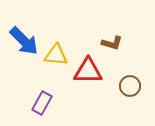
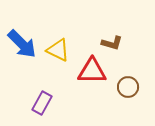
blue arrow: moved 2 px left, 3 px down
yellow triangle: moved 2 px right, 5 px up; rotated 20 degrees clockwise
red triangle: moved 4 px right
brown circle: moved 2 px left, 1 px down
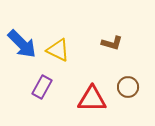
red triangle: moved 28 px down
purple rectangle: moved 16 px up
